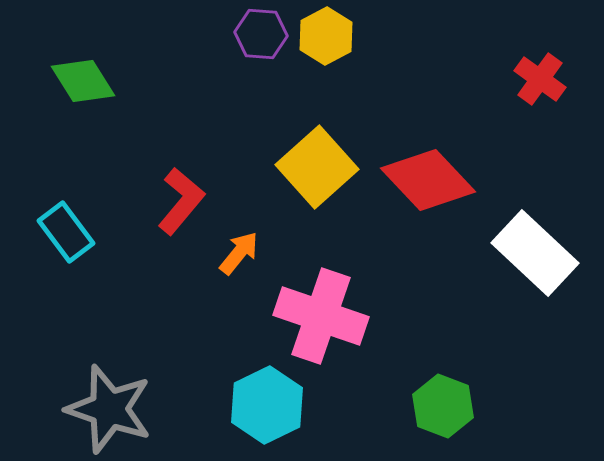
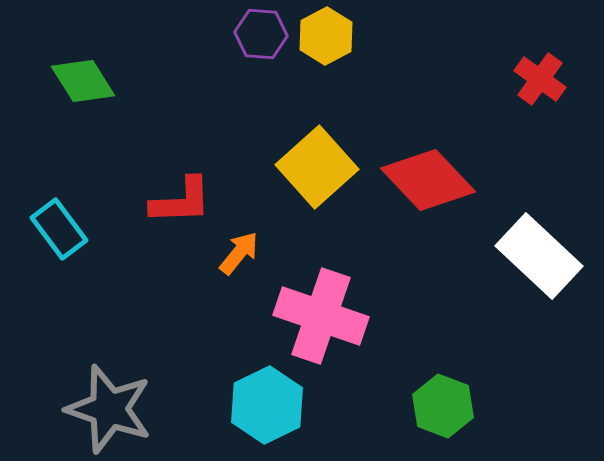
red L-shape: rotated 48 degrees clockwise
cyan rectangle: moved 7 px left, 3 px up
white rectangle: moved 4 px right, 3 px down
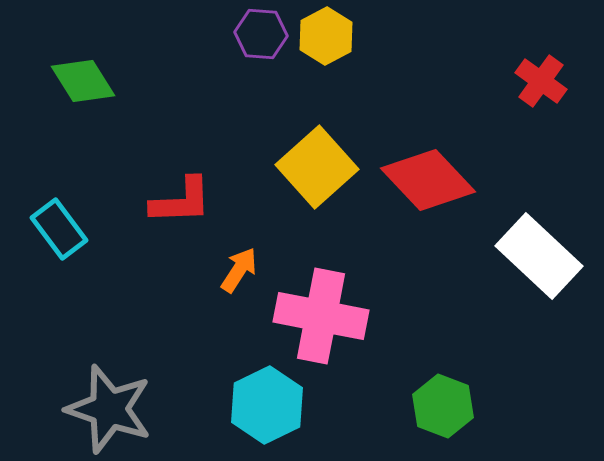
red cross: moved 1 px right, 2 px down
orange arrow: moved 17 px down; rotated 6 degrees counterclockwise
pink cross: rotated 8 degrees counterclockwise
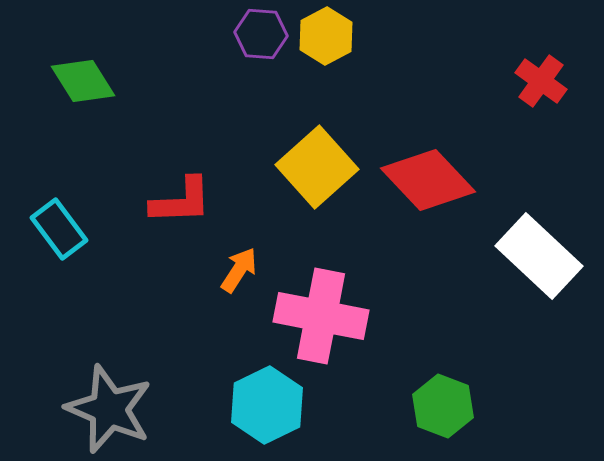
gray star: rotated 4 degrees clockwise
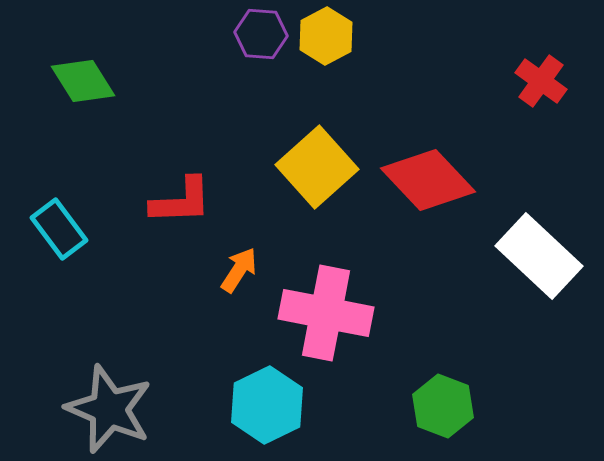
pink cross: moved 5 px right, 3 px up
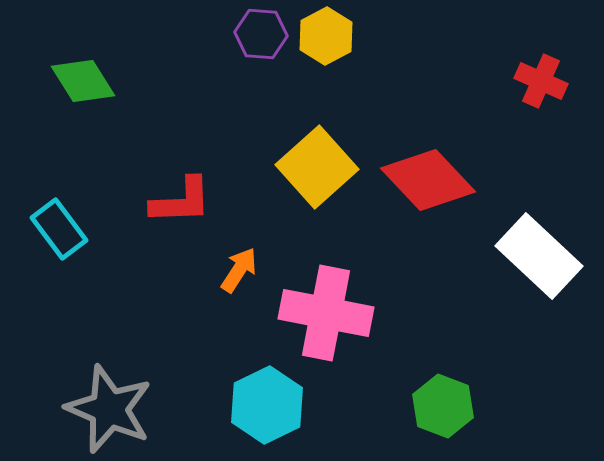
red cross: rotated 12 degrees counterclockwise
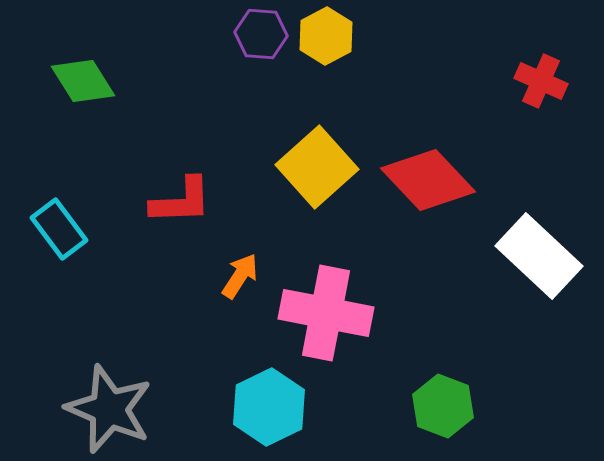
orange arrow: moved 1 px right, 6 px down
cyan hexagon: moved 2 px right, 2 px down
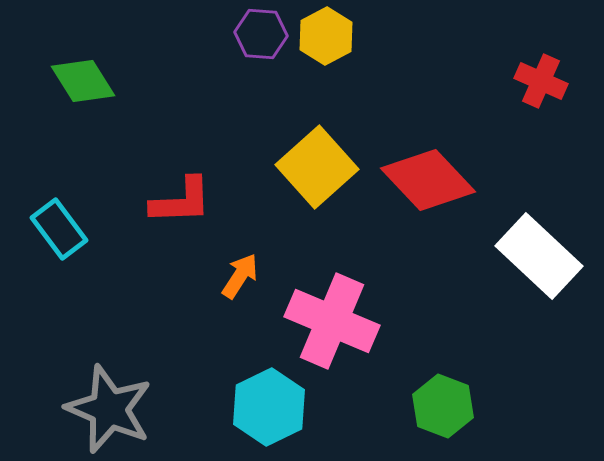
pink cross: moved 6 px right, 8 px down; rotated 12 degrees clockwise
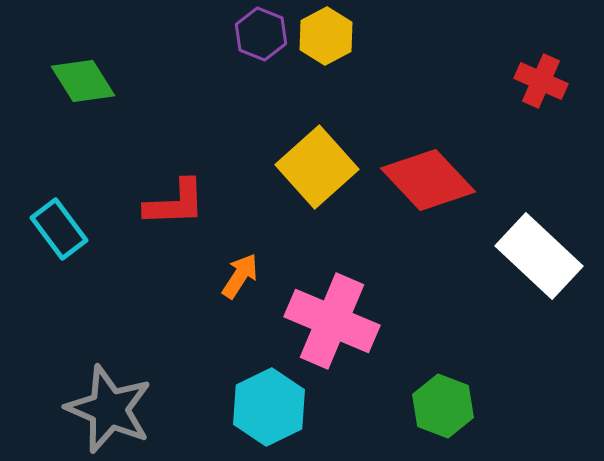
purple hexagon: rotated 18 degrees clockwise
red L-shape: moved 6 px left, 2 px down
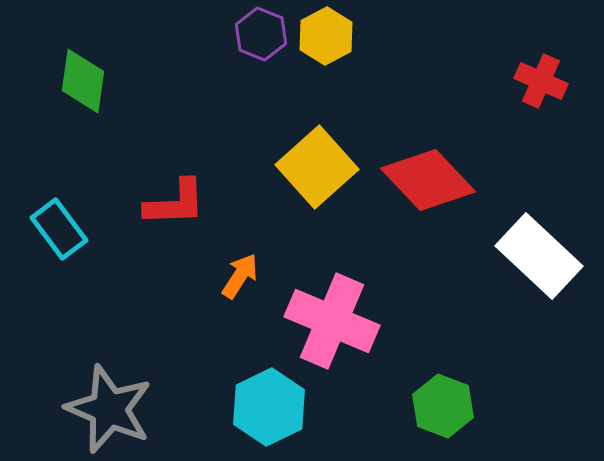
green diamond: rotated 40 degrees clockwise
